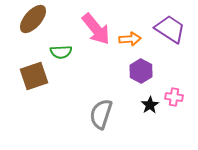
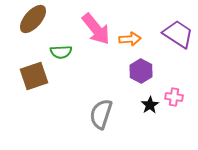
purple trapezoid: moved 8 px right, 5 px down
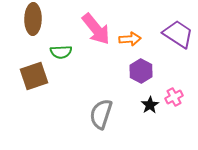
brown ellipse: rotated 40 degrees counterclockwise
pink cross: rotated 36 degrees counterclockwise
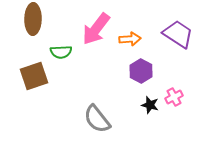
pink arrow: rotated 76 degrees clockwise
black star: rotated 24 degrees counterclockwise
gray semicircle: moved 4 px left, 5 px down; rotated 56 degrees counterclockwise
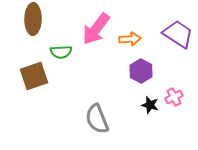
gray semicircle: rotated 16 degrees clockwise
